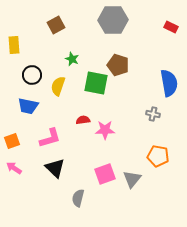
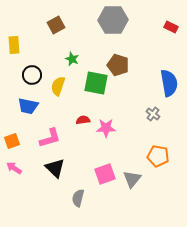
gray cross: rotated 24 degrees clockwise
pink star: moved 1 px right, 2 px up
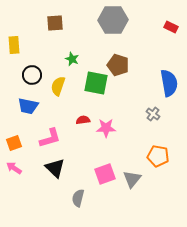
brown square: moved 1 px left, 2 px up; rotated 24 degrees clockwise
orange square: moved 2 px right, 2 px down
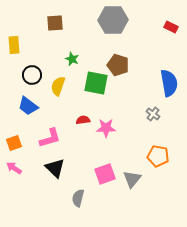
blue trapezoid: rotated 25 degrees clockwise
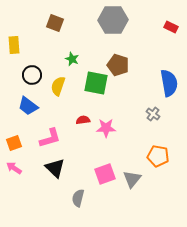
brown square: rotated 24 degrees clockwise
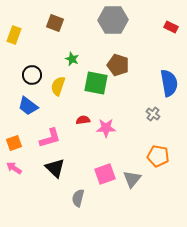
yellow rectangle: moved 10 px up; rotated 24 degrees clockwise
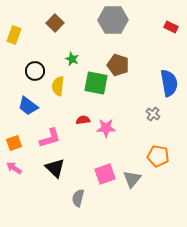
brown square: rotated 24 degrees clockwise
black circle: moved 3 px right, 4 px up
yellow semicircle: rotated 12 degrees counterclockwise
